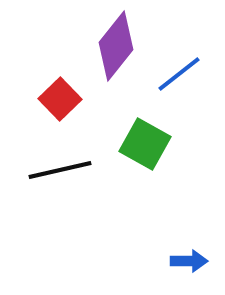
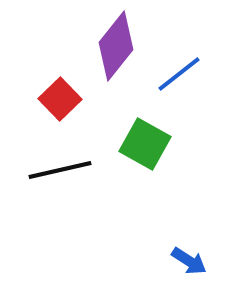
blue arrow: rotated 33 degrees clockwise
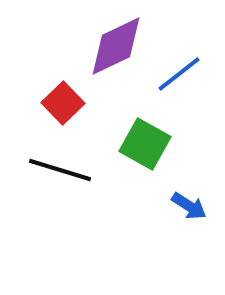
purple diamond: rotated 26 degrees clockwise
red square: moved 3 px right, 4 px down
black line: rotated 30 degrees clockwise
blue arrow: moved 55 px up
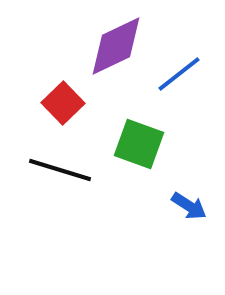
green square: moved 6 px left; rotated 9 degrees counterclockwise
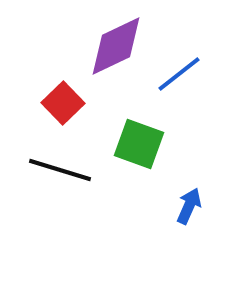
blue arrow: rotated 99 degrees counterclockwise
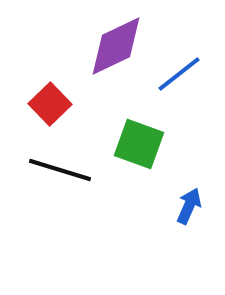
red square: moved 13 px left, 1 px down
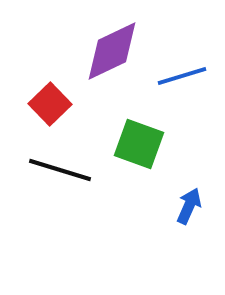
purple diamond: moved 4 px left, 5 px down
blue line: moved 3 px right, 2 px down; rotated 21 degrees clockwise
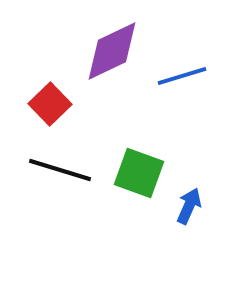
green square: moved 29 px down
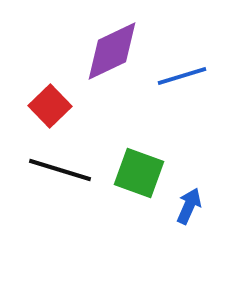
red square: moved 2 px down
